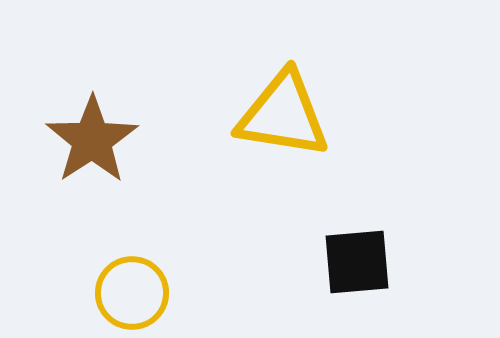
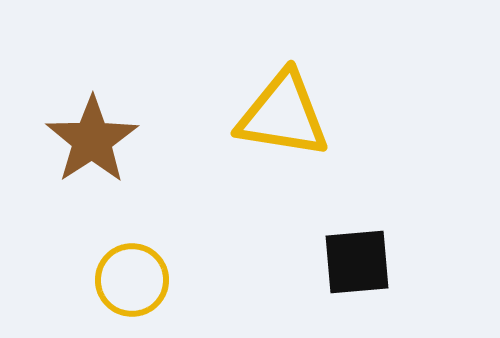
yellow circle: moved 13 px up
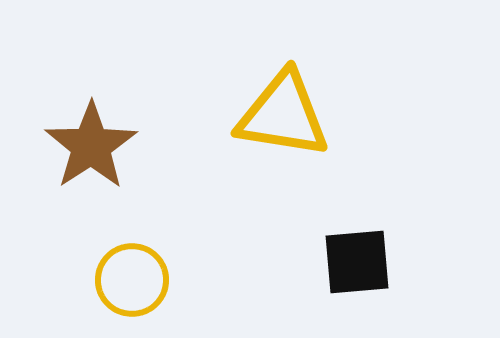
brown star: moved 1 px left, 6 px down
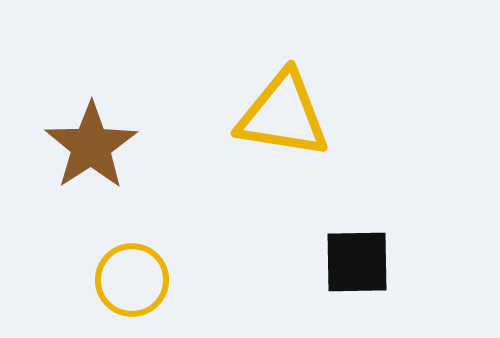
black square: rotated 4 degrees clockwise
